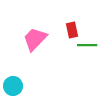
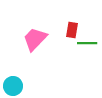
red rectangle: rotated 21 degrees clockwise
green line: moved 2 px up
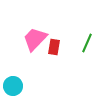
red rectangle: moved 18 px left, 17 px down
green line: rotated 66 degrees counterclockwise
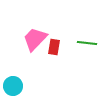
green line: rotated 72 degrees clockwise
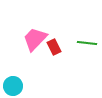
red rectangle: rotated 35 degrees counterclockwise
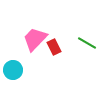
green line: rotated 24 degrees clockwise
cyan circle: moved 16 px up
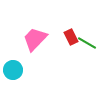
red rectangle: moved 17 px right, 10 px up
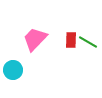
red rectangle: moved 3 px down; rotated 28 degrees clockwise
green line: moved 1 px right, 1 px up
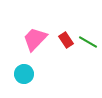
red rectangle: moved 5 px left; rotated 35 degrees counterclockwise
cyan circle: moved 11 px right, 4 px down
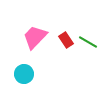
pink trapezoid: moved 2 px up
